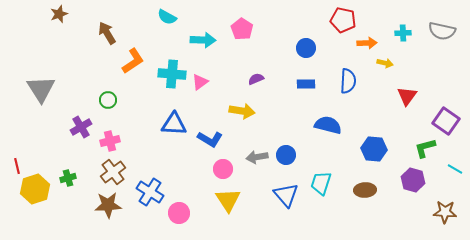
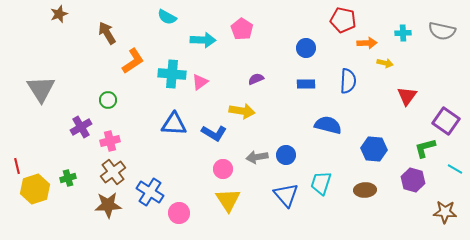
blue L-shape at (210, 139): moved 4 px right, 6 px up
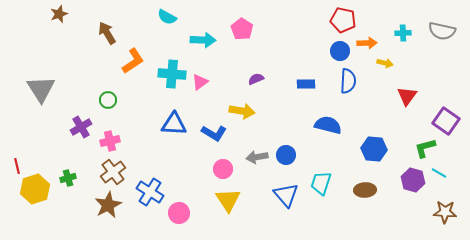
blue circle at (306, 48): moved 34 px right, 3 px down
cyan line at (455, 169): moved 16 px left, 4 px down
brown star at (108, 205): rotated 24 degrees counterclockwise
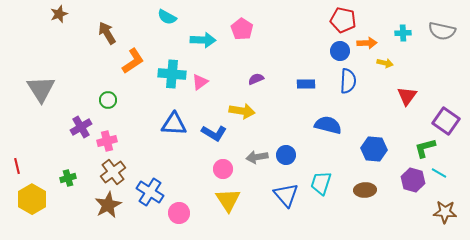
pink cross at (110, 141): moved 3 px left
yellow hexagon at (35, 189): moved 3 px left, 10 px down; rotated 12 degrees counterclockwise
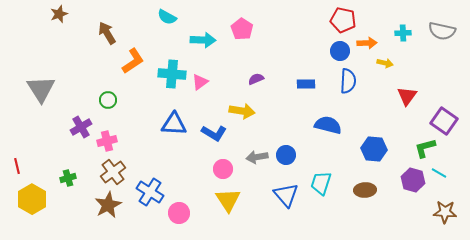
purple square at (446, 121): moved 2 px left
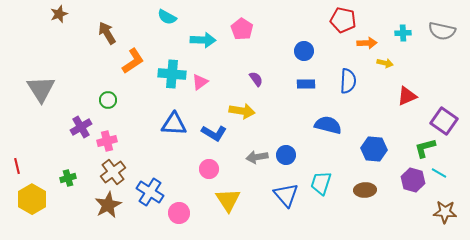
blue circle at (340, 51): moved 36 px left
purple semicircle at (256, 79): rotated 77 degrees clockwise
red triangle at (407, 96): rotated 30 degrees clockwise
pink circle at (223, 169): moved 14 px left
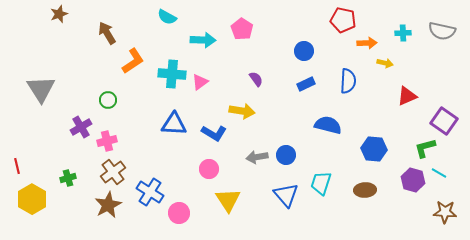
blue rectangle at (306, 84): rotated 24 degrees counterclockwise
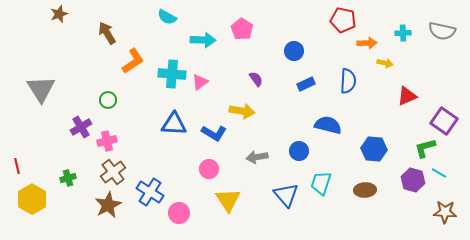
blue circle at (304, 51): moved 10 px left
blue circle at (286, 155): moved 13 px right, 4 px up
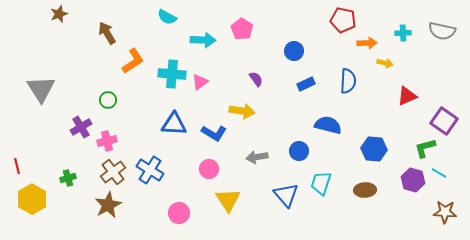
blue cross at (150, 192): moved 22 px up
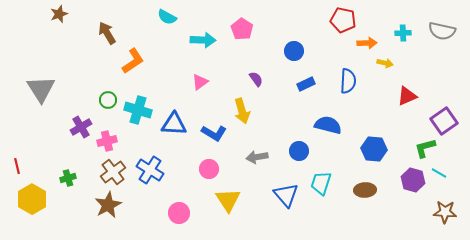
cyan cross at (172, 74): moved 34 px left, 36 px down; rotated 12 degrees clockwise
yellow arrow at (242, 111): rotated 65 degrees clockwise
purple square at (444, 121): rotated 20 degrees clockwise
